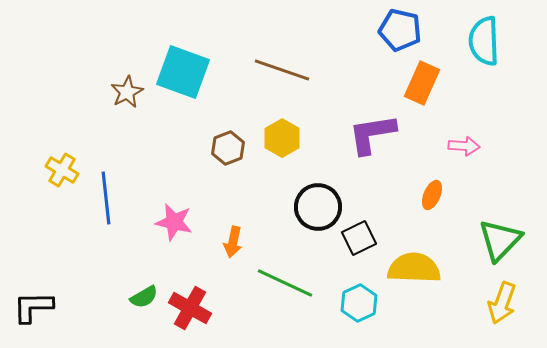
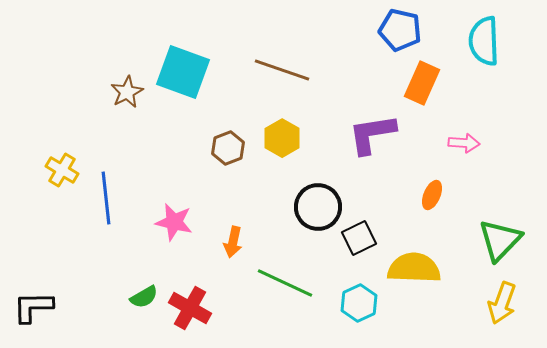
pink arrow: moved 3 px up
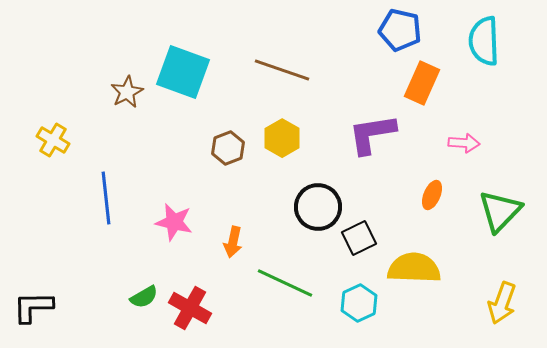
yellow cross: moved 9 px left, 30 px up
green triangle: moved 29 px up
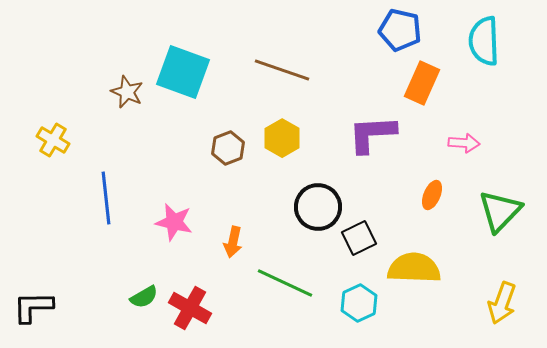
brown star: rotated 20 degrees counterclockwise
purple L-shape: rotated 6 degrees clockwise
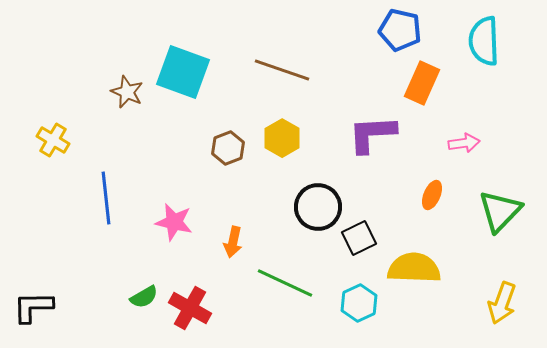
pink arrow: rotated 12 degrees counterclockwise
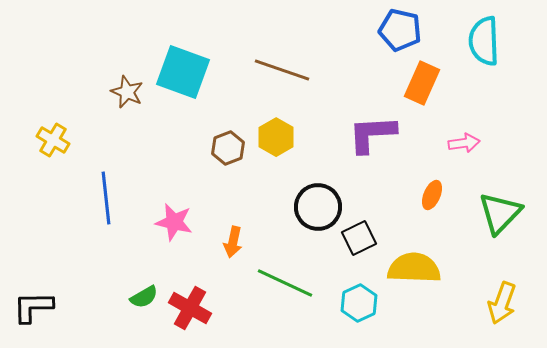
yellow hexagon: moved 6 px left, 1 px up
green triangle: moved 2 px down
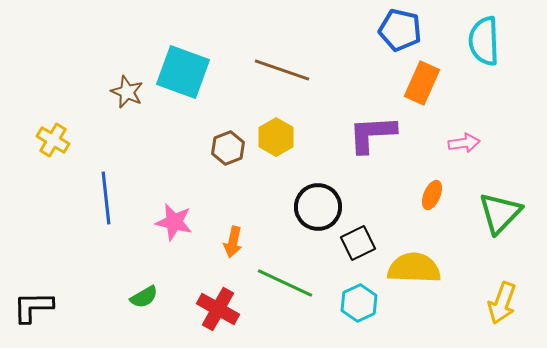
black square: moved 1 px left, 5 px down
red cross: moved 28 px right, 1 px down
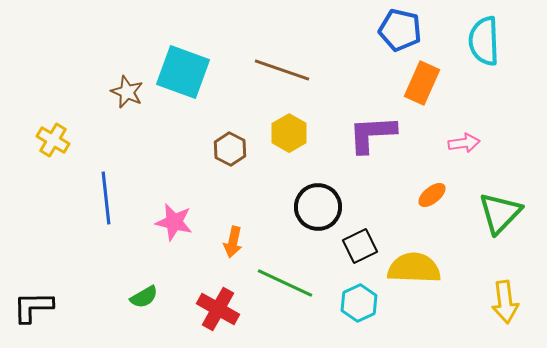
yellow hexagon: moved 13 px right, 4 px up
brown hexagon: moved 2 px right, 1 px down; rotated 12 degrees counterclockwise
orange ellipse: rotated 28 degrees clockwise
black square: moved 2 px right, 3 px down
yellow arrow: moved 3 px right, 1 px up; rotated 27 degrees counterclockwise
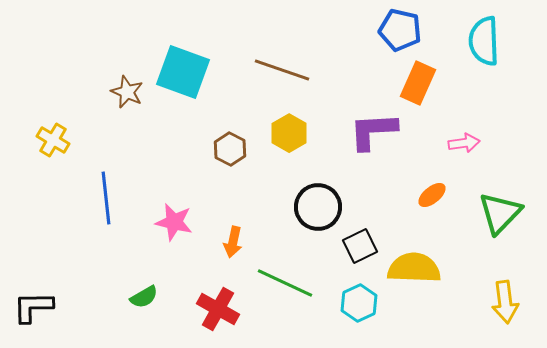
orange rectangle: moved 4 px left
purple L-shape: moved 1 px right, 3 px up
